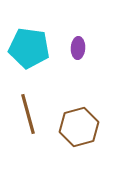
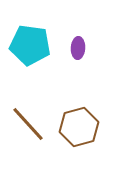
cyan pentagon: moved 1 px right, 3 px up
brown line: moved 10 px down; rotated 27 degrees counterclockwise
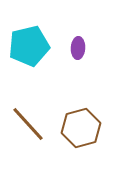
cyan pentagon: moved 1 px left, 1 px down; rotated 21 degrees counterclockwise
brown hexagon: moved 2 px right, 1 px down
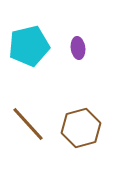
purple ellipse: rotated 10 degrees counterclockwise
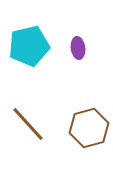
brown hexagon: moved 8 px right
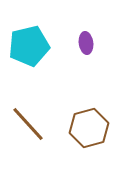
purple ellipse: moved 8 px right, 5 px up
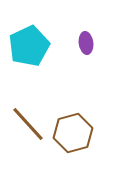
cyan pentagon: rotated 12 degrees counterclockwise
brown hexagon: moved 16 px left, 5 px down
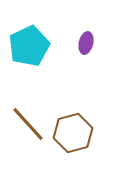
purple ellipse: rotated 20 degrees clockwise
